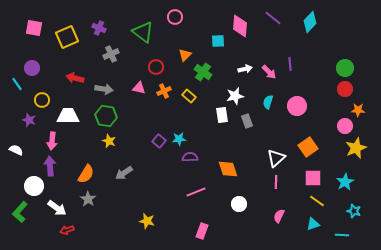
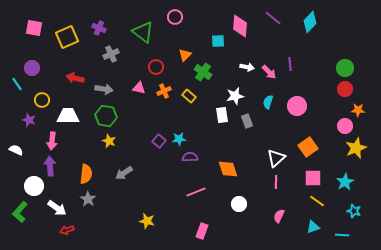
white arrow at (245, 69): moved 2 px right, 2 px up; rotated 24 degrees clockwise
orange semicircle at (86, 174): rotated 24 degrees counterclockwise
cyan triangle at (313, 224): moved 3 px down
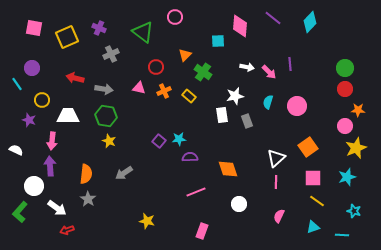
cyan star at (345, 182): moved 2 px right, 5 px up; rotated 12 degrees clockwise
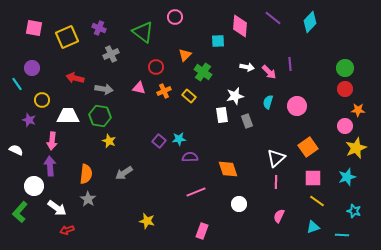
green hexagon at (106, 116): moved 6 px left
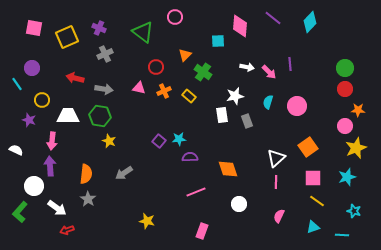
gray cross at (111, 54): moved 6 px left
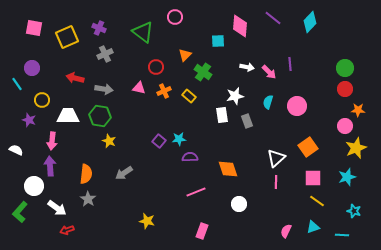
pink semicircle at (279, 216): moved 7 px right, 15 px down
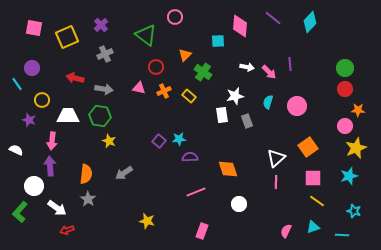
purple cross at (99, 28): moved 2 px right, 3 px up; rotated 24 degrees clockwise
green triangle at (143, 32): moved 3 px right, 3 px down
cyan star at (347, 177): moved 2 px right, 1 px up
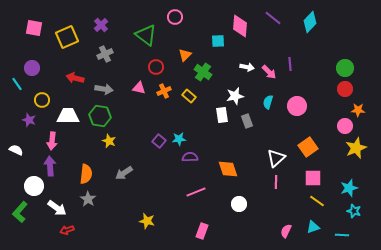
cyan star at (349, 176): moved 12 px down
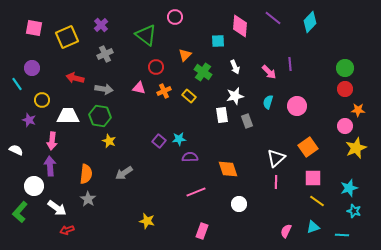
white arrow at (247, 67): moved 12 px left; rotated 56 degrees clockwise
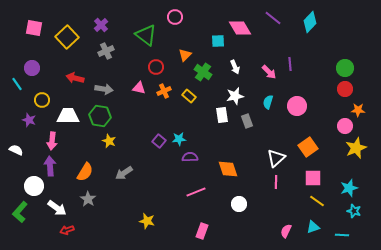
pink diamond at (240, 26): moved 2 px down; rotated 35 degrees counterclockwise
yellow square at (67, 37): rotated 20 degrees counterclockwise
gray cross at (105, 54): moved 1 px right, 3 px up
orange semicircle at (86, 174): moved 1 px left, 2 px up; rotated 24 degrees clockwise
